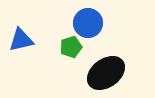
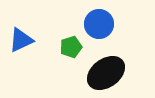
blue circle: moved 11 px right, 1 px down
blue triangle: rotated 12 degrees counterclockwise
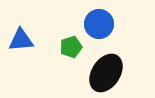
blue triangle: rotated 20 degrees clockwise
black ellipse: rotated 21 degrees counterclockwise
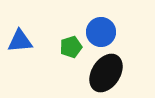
blue circle: moved 2 px right, 8 px down
blue triangle: moved 1 px left, 1 px down
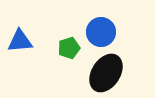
green pentagon: moved 2 px left, 1 px down
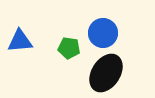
blue circle: moved 2 px right, 1 px down
green pentagon: rotated 25 degrees clockwise
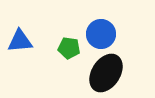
blue circle: moved 2 px left, 1 px down
